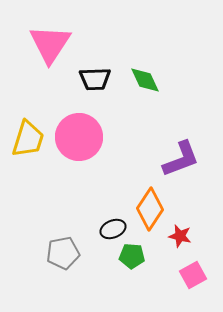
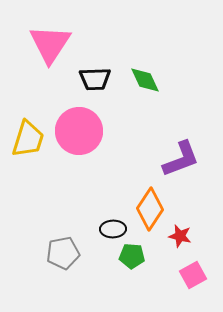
pink circle: moved 6 px up
black ellipse: rotated 20 degrees clockwise
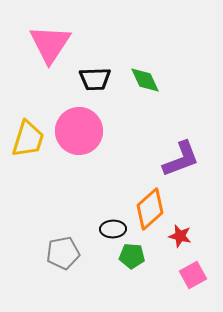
orange diamond: rotated 15 degrees clockwise
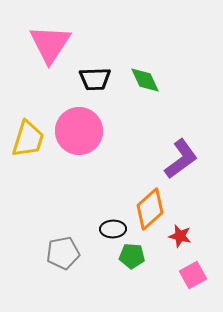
purple L-shape: rotated 15 degrees counterclockwise
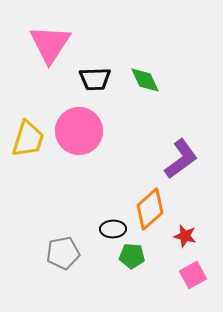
red star: moved 5 px right
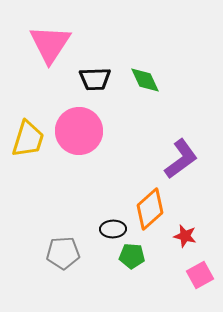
gray pentagon: rotated 8 degrees clockwise
pink square: moved 7 px right
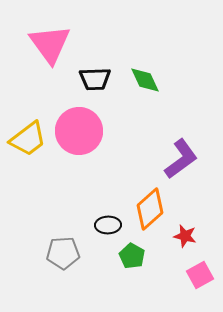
pink triangle: rotated 9 degrees counterclockwise
yellow trapezoid: rotated 36 degrees clockwise
black ellipse: moved 5 px left, 4 px up
green pentagon: rotated 25 degrees clockwise
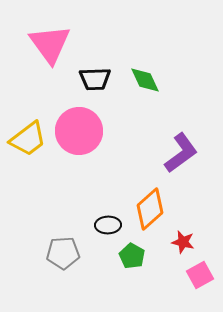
purple L-shape: moved 6 px up
red star: moved 2 px left, 6 px down
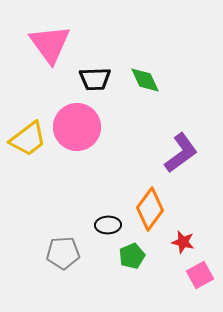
pink circle: moved 2 px left, 4 px up
orange diamond: rotated 12 degrees counterclockwise
green pentagon: rotated 20 degrees clockwise
